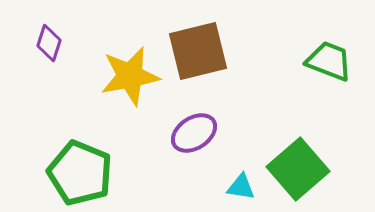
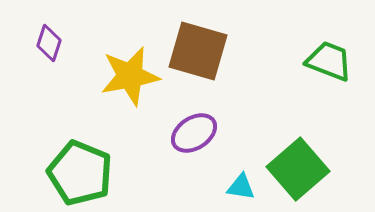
brown square: rotated 30 degrees clockwise
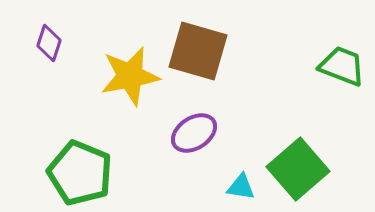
green trapezoid: moved 13 px right, 5 px down
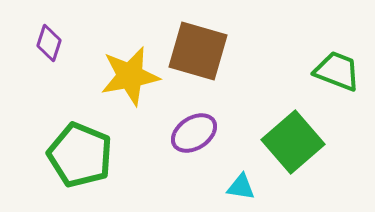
green trapezoid: moved 5 px left, 5 px down
green square: moved 5 px left, 27 px up
green pentagon: moved 18 px up
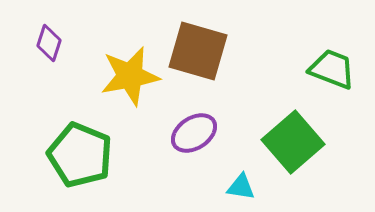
green trapezoid: moved 5 px left, 2 px up
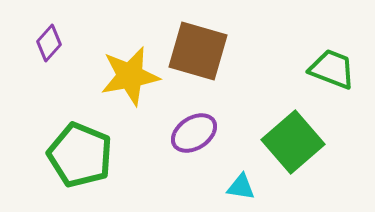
purple diamond: rotated 24 degrees clockwise
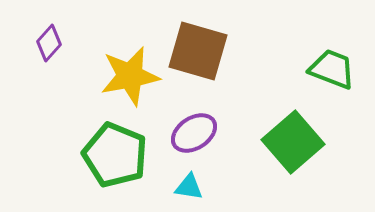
green pentagon: moved 35 px right
cyan triangle: moved 52 px left
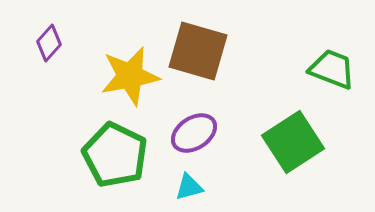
green square: rotated 8 degrees clockwise
green pentagon: rotated 4 degrees clockwise
cyan triangle: rotated 24 degrees counterclockwise
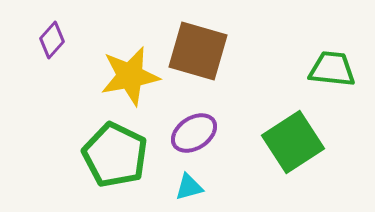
purple diamond: moved 3 px right, 3 px up
green trapezoid: rotated 15 degrees counterclockwise
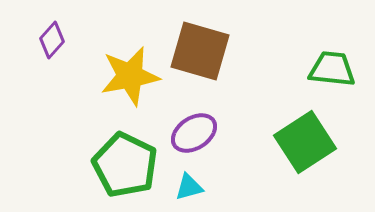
brown square: moved 2 px right
green square: moved 12 px right
green pentagon: moved 10 px right, 10 px down
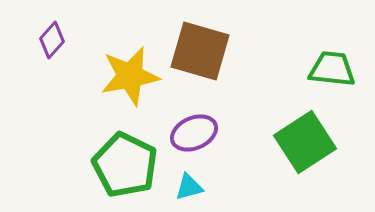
purple ellipse: rotated 9 degrees clockwise
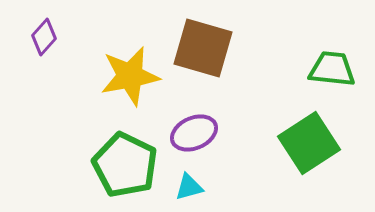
purple diamond: moved 8 px left, 3 px up
brown square: moved 3 px right, 3 px up
green square: moved 4 px right, 1 px down
